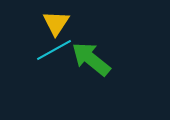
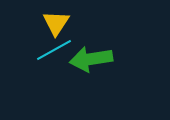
green arrow: rotated 48 degrees counterclockwise
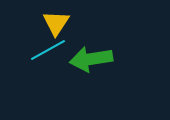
cyan line: moved 6 px left
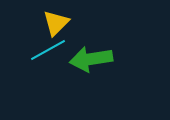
yellow triangle: rotated 12 degrees clockwise
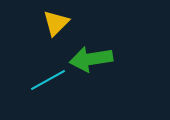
cyan line: moved 30 px down
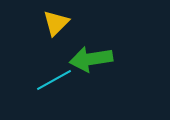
cyan line: moved 6 px right
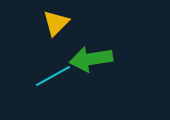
cyan line: moved 1 px left, 4 px up
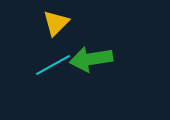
cyan line: moved 11 px up
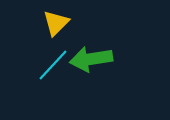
cyan line: rotated 18 degrees counterclockwise
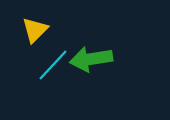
yellow triangle: moved 21 px left, 7 px down
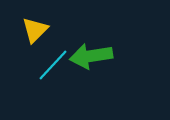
green arrow: moved 3 px up
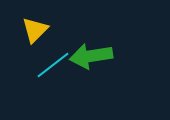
cyan line: rotated 9 degrees clockwise
